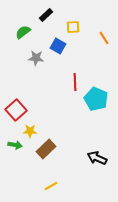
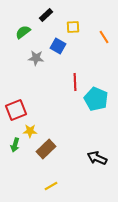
orange line: moved 1 px up
red square: rotated 20 degrees clockwise
green arrow: rotated 96 degrees clockwise
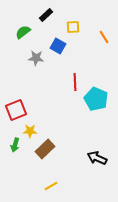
brown rectangle: moved 1 px left
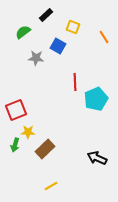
yellow square: rotated 24 degrees clockwise
cyan pentagon: rotated 25 degrees clockwise
yellow star: moved 2 px left, 1 px down
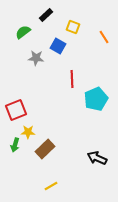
red line: moved 3 px left, 3 px up
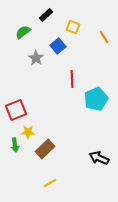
blue square: rotated 21 degrees clockwise
gray star: rotated 28 degrees clockwise
green arrow: rotated 24 degrees counterclockwise
black arrow: moved 2 px right
yellow line: moved 1 px left, 3 px up
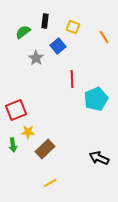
black rectangle: moved 1 px left, 6 px down; rotated 40 degrees counterclockwise
green arrow: moved 2 px left
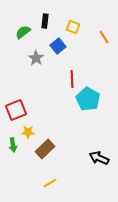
cyan pentagon: moved 8 px left; rotated 20 degrees counterclockwise
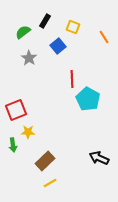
black rectangle: rotated 24 degrees clockwise
gray star: moved 7 px left
brown rectangle: moved 12 px down
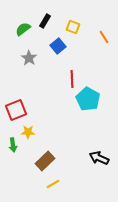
green semicircle: moved 3 px up
yellow line: moved 3 px right, 1 px down
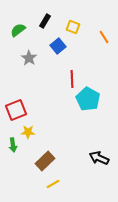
green semicircle: moved 5 px left, 1 px down
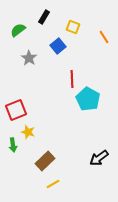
black rectangle: moved 1 px left, 4 px up
yellow star: rotated 16 degrees clockwise
black arrow: rotated 60 degrees counterclockwise
